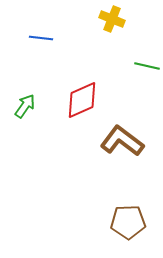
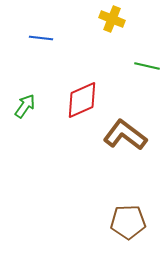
brown L-shape: moved 3 px right, 6 px up
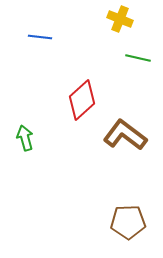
yellow cross: moved 8 px right
blue line: moved 1 px left, 1 px up
green line: moved 9 px left, 8 px up
red diamond: rotated 18 degrees counterclockwise
green arrow: moved 32 px down; rotated 50 degrees counterclockwise
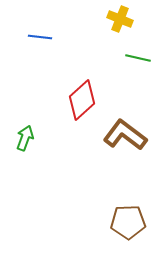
green arrow: rotated 35 degrees clockwise
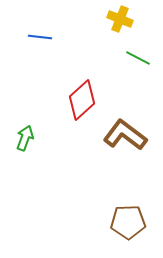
green line: rotated 15 degrees clockwise
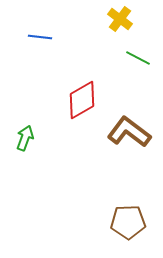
yellow cross: rotated 15 degrees clockwise
red diamond: rotated 12 degrees clockwise
brown L-shape: moved 4 px right, 3 px up
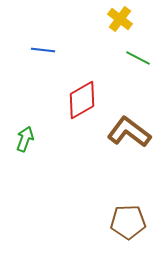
blue line: moved 3 px right, 13 px down
green arrow: moved 1 px down
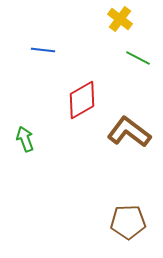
green arrow: rotated 40 degrees counterclockwise
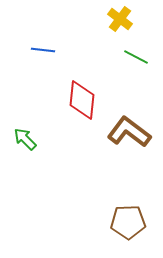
green line: moved 2 px left, 1 px up
red diamond: rotated 54 degrees counterclockwise
green arrow: rotated 25 degrees counterclockwise
